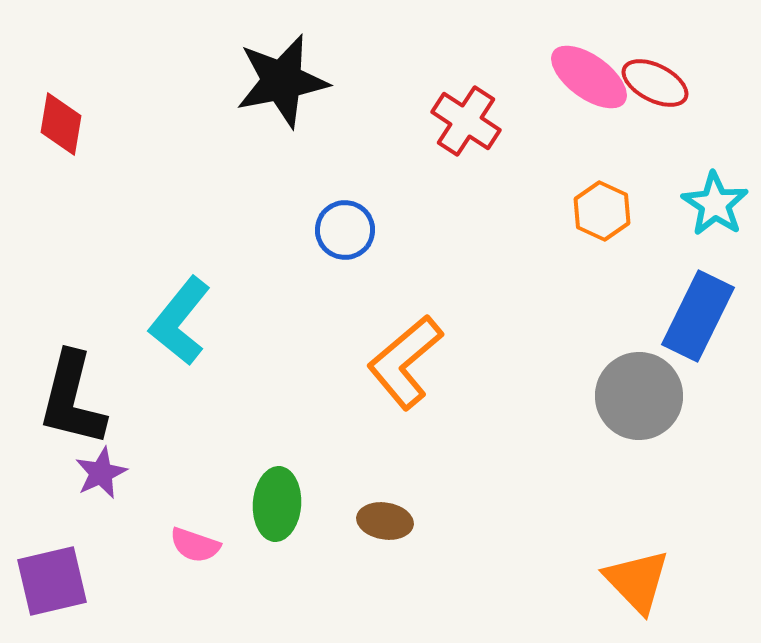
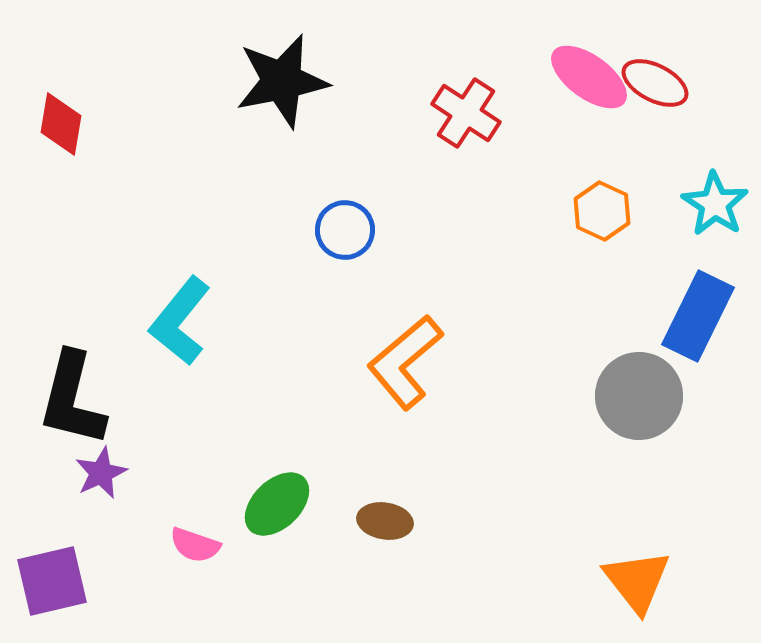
red cross: moved 8 px up
green ellipse: rotated 42 degrees clockwise
orange triangle: rotated 6 degrees clockwise
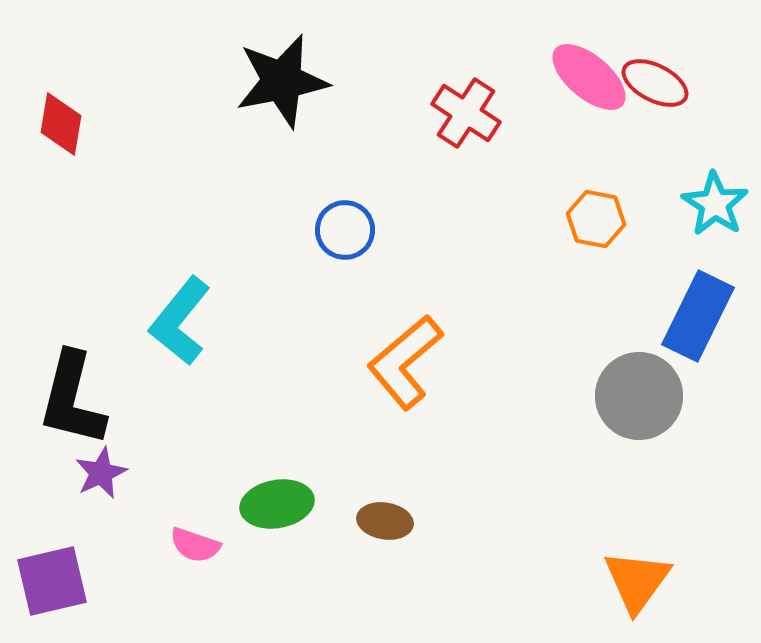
pink ellipse: rotated 4 degrees clockwise
orange hexagon: moved 6 px left, 8 px down; rotated 14 degrees counterclockwise
green ellipse: rotated 34 degrees clockwise
orange triangle: rotated 14 degrees clockwise
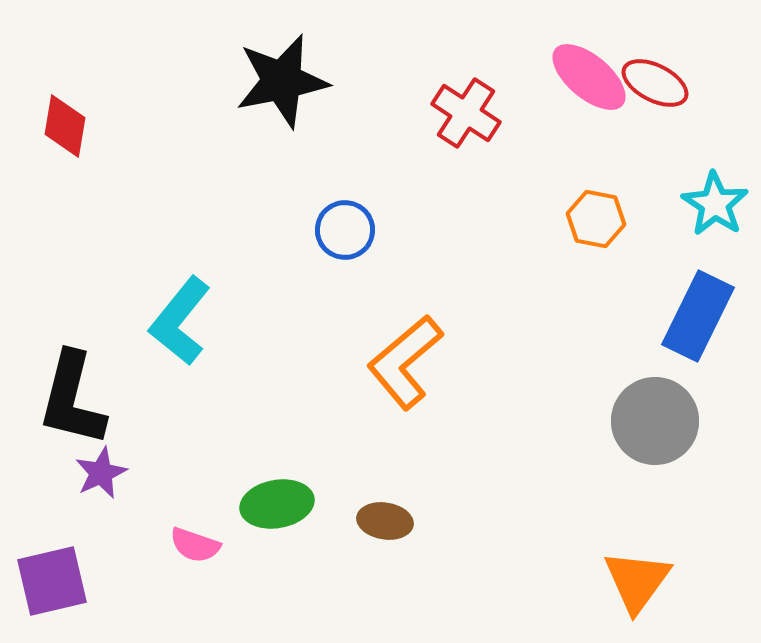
red diamond: moved 4 px right, 2 px down
gray circle: moved 16 px right, 25 px down
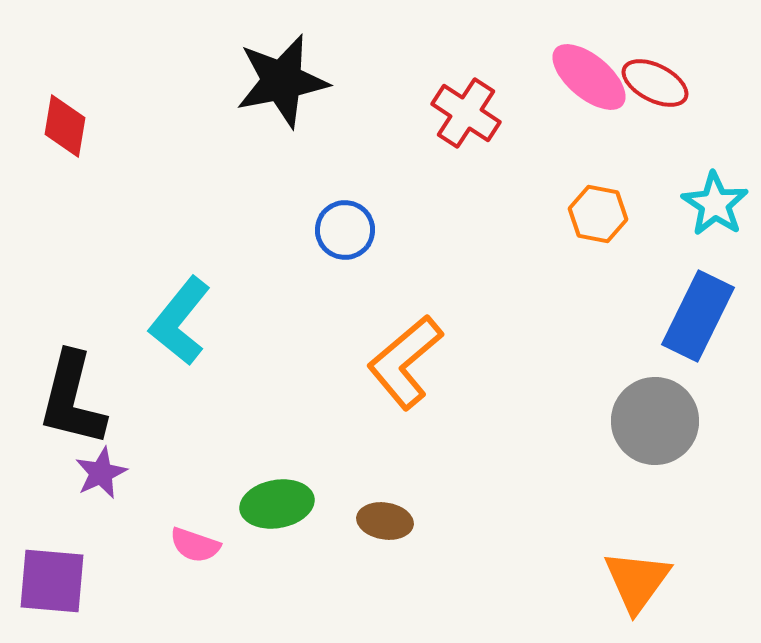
orange hexagon: moved 2 px right, 5 px up
purple square: rotated 18 degrees clockwise
